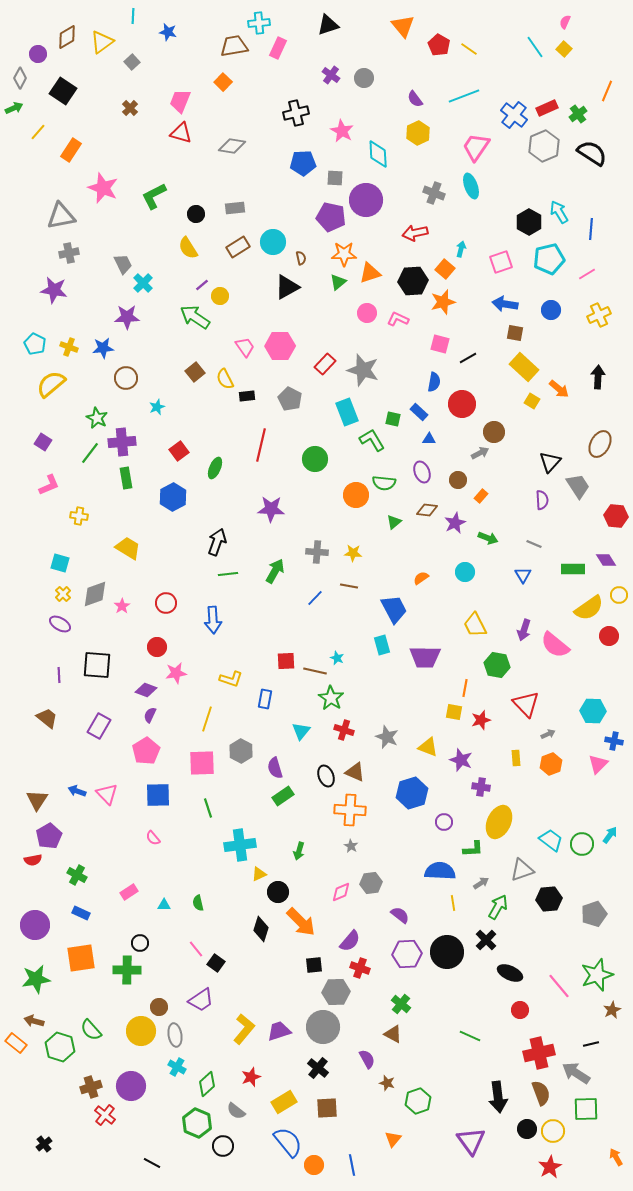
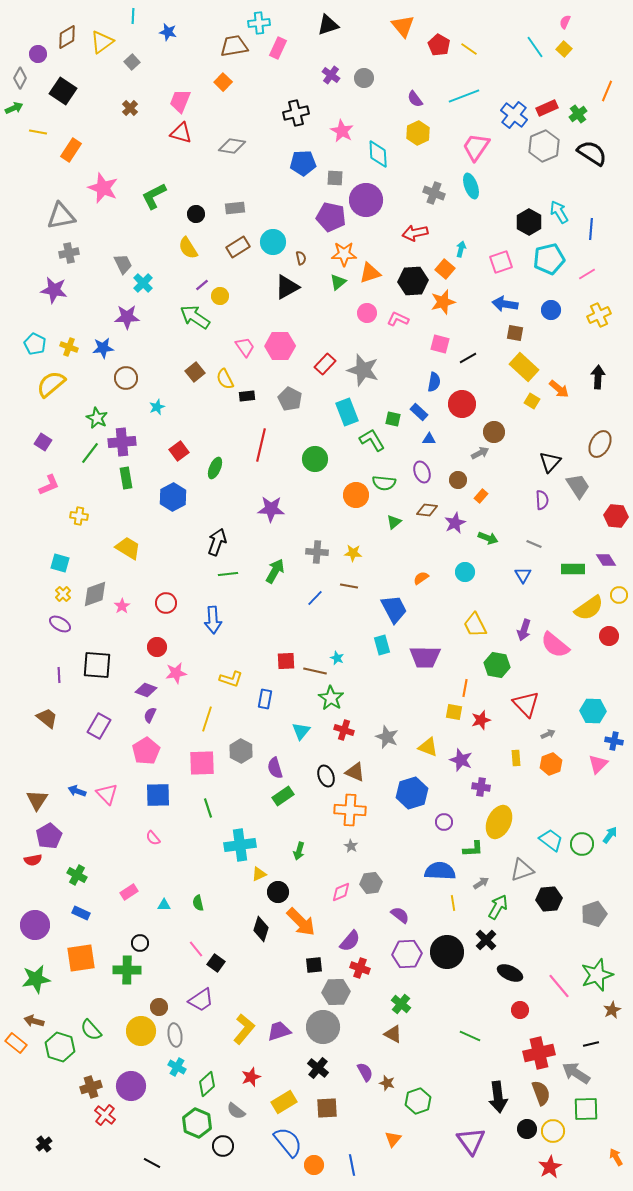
yellow line at (38, 132): rotated 60 degrees clockwise
purple semicircle at (367, 1059): moved 2 px left, 13 px down
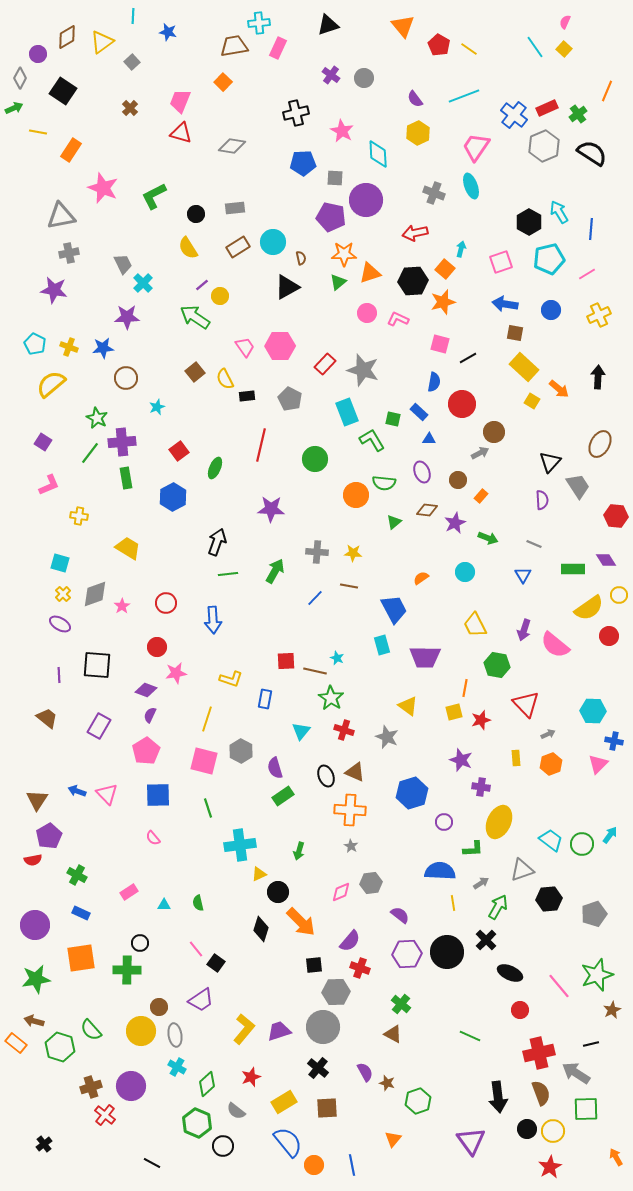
yellow square at (454, 712): rotated 24 degrees counterclockwise
yellow triangle at (428, 747): moved 20 px left, 41 px up; rotated 15 degrees clockwise
pink square at (202, 763): moved 2 px right, 2 px up; rotated 16 degrees clockwise
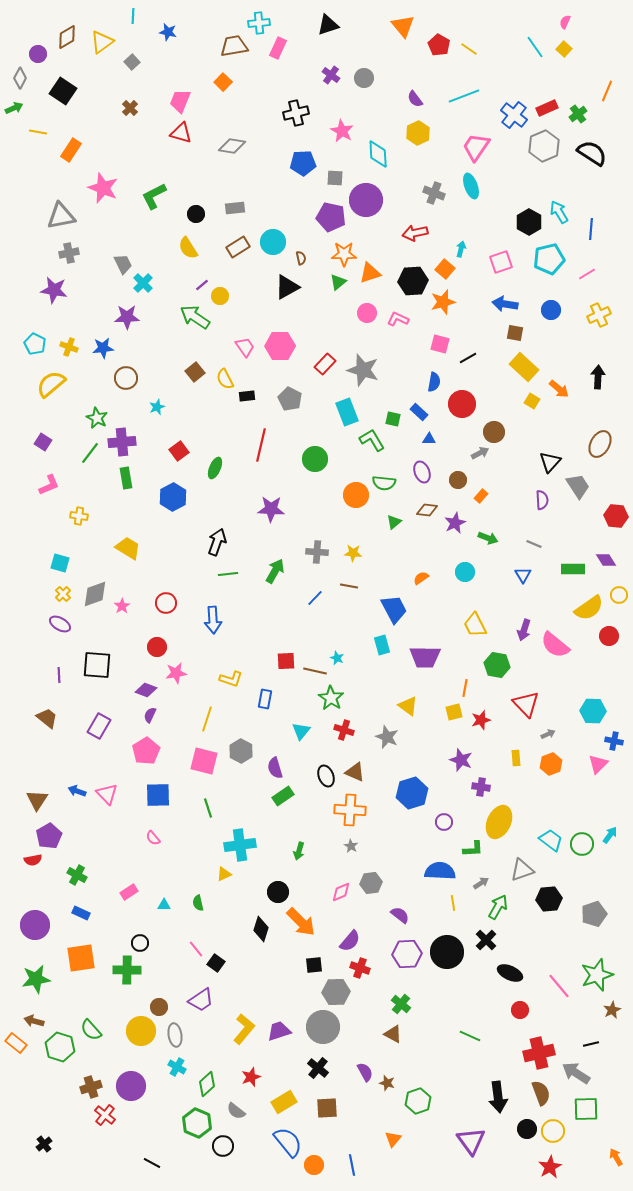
yellow triangle at (259, 874): moved 35 px left
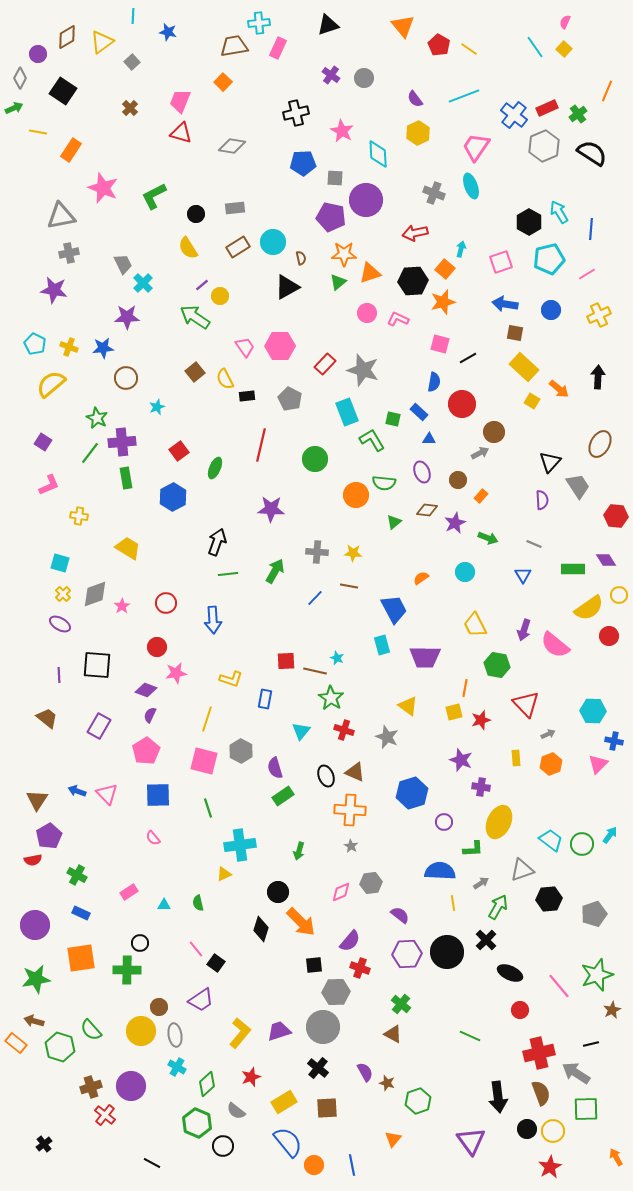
yellow L-shape at (244, 1029): moved 4 px left, 4 px down
